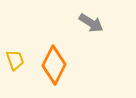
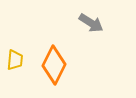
yellow trapezoid: rotated 25 degrees clockwise
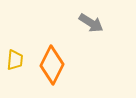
orange diamond: moved 2 px left
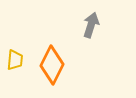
gray arrow: moved 2 px down; rotated 105 degrees counterclockwise
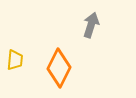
orange diamond: moved 7 px right, 3 px down
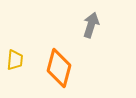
orange diamond: rotated 12 degrees counterclockwise
